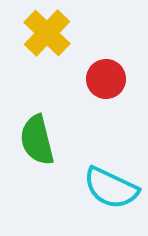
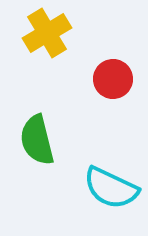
yellow cross: rotated 15 degrees clockwise
red circle: moved 7 px right
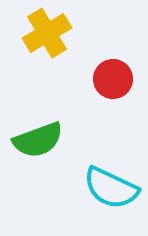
green semicircle: moved 1 px right; rotated 96 degrees counterclockwise
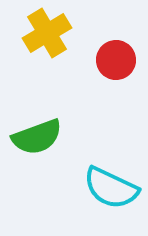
red circle: moved 3 px right, 19 px up
green semicircle: moved 1 px left, 3 px up
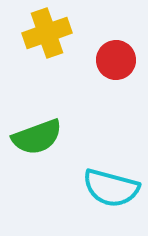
yellow cross: rotated 12 degrees clockwise
cyan semicircle: rotated 10 degrees counterclockwise
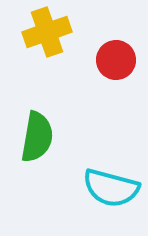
yellow cross: moved 1 px up
green semicircle: rotated 60 degrees counterclockwise
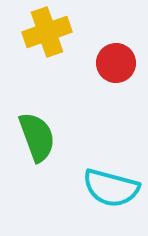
red circle: moved 3 px down
green semicircle: rotated 30 degrees counterclockwise
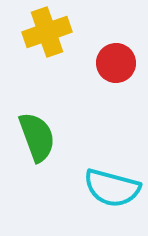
cyan semicircle: moved 1 px right
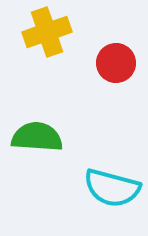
green semicircle: rotated 66 degrees counterclockwise
